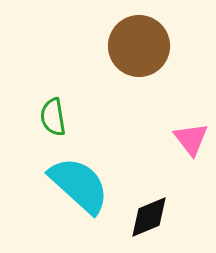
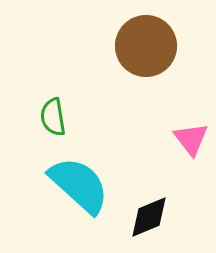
brown circle: moved 7 px right
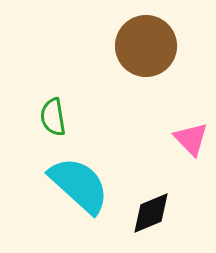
pink triangle: rotated 6 degrees counterclockwise
black diamond: moved 2 px right, 4 px up
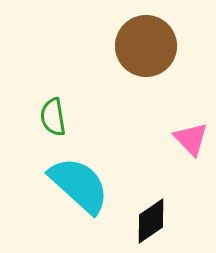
black diamond: moved 8 px down; rotated 12 degrees counterclockwise
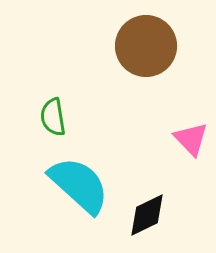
black diamond: moved 4 px left, 6 px up; rotated 9 degrees clockwise
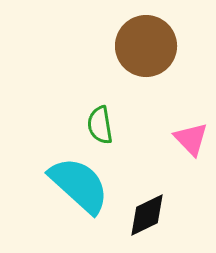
green semicircle: moved 47 px right, 8 px down
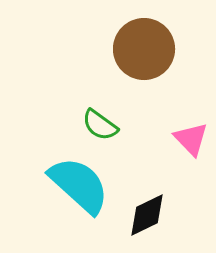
brown circle: moved 2 px left, 3 px down
green semicircle: rotated 45 degrees counterclockwise
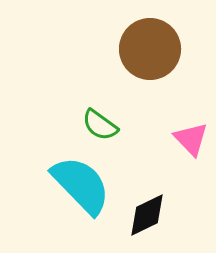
brown circle: moved 6 px right
cyan semicircle: moved 2 px right; rotated 4 degrees clockwise
